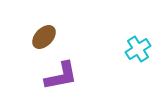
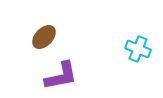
cyan cross: rotated 35 degrees counterclockwise
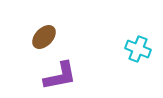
purple L-shape: moved 1 px left
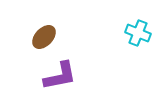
cyan cross: moved 16 px up
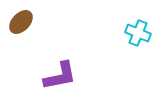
brown ellipse: moved 23 px left, 15 px up
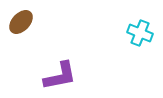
cyan cross: moved 2 px right
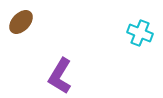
purple L-shape: rotated 132 degrees clockwise
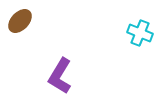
brown ellipse: moved 1 px left, 1 px up
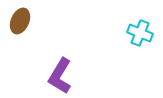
brown ellipse: rotated 20 degrees counterclockwise
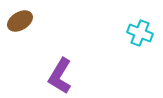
brown ellipse: rotated 35 degrees clockwise
